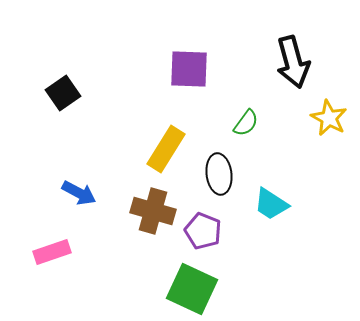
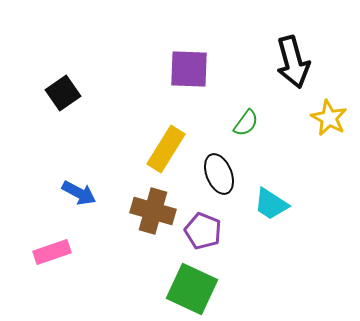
black ellipse: rotated 15 degrees counterclockwise
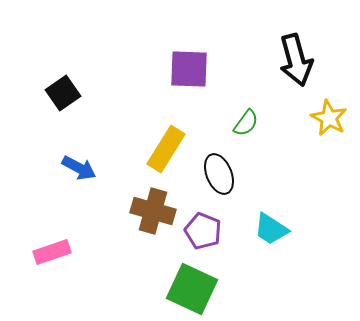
black arrow: moved 3 px right, 2 px up
blue arrow: moved 25 px up
cyan trapezoid: moved 25 px down
